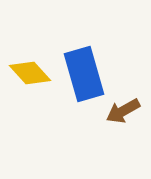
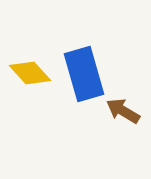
brown arrow: rotated 60 degrees clockwise
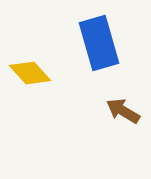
blue rectangle: moved 15 px right, 31 px up
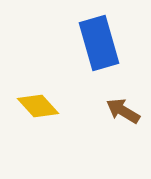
yellow diamond: moved 8 px right, 33 px down
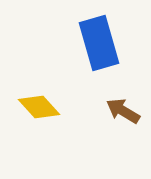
yellow diamond: moved 1 px right, 1 px down
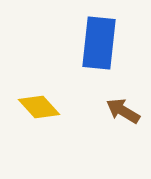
blue rectangle: rotated 22 degrees clockwise
